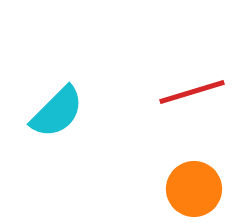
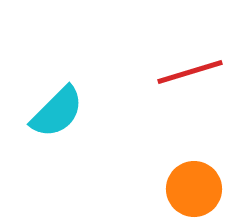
red line: moved 2 px left, 20 px up
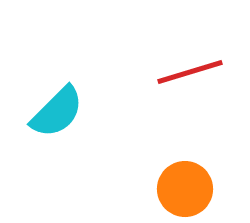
orange circle: moved 9 px left
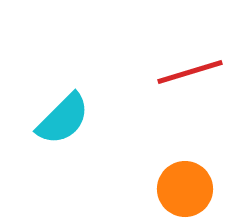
cyan semicircle: moved 6 px right, 7 px down
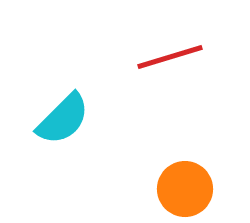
red line: moved 20 px left, 15 px up
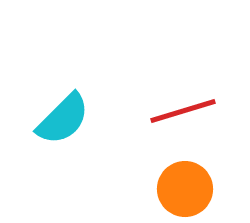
red line: moved 13 px right, 54 px down
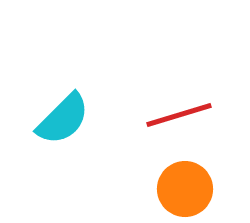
red line: moved 4 px left, 4 px down
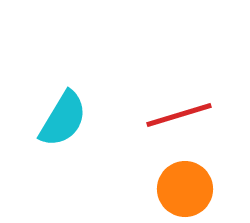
cyan semicircle: rotated 14 degrees counterclockwise
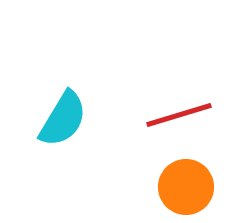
orange circle: moved 1 px right, 2 px up
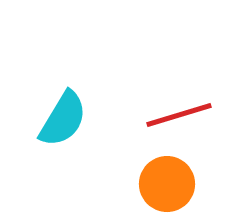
orange circle: moved 19 px left, 3 px up
